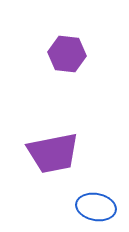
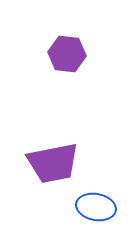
purple trapezoid: moved 10 px down
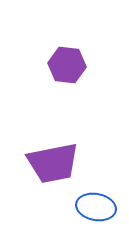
purple hexagon: moved 11 px down
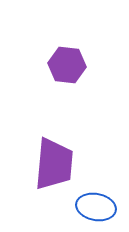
purple trapezoid: moved 1 px right, 1 px down; rotated 74 degrees counterclockwise
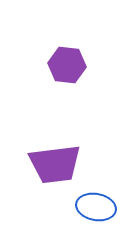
purple trapezoid: moved 1 px right; rotated 78 degrees clockwise
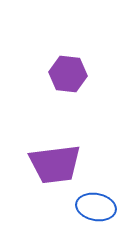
purple hexagon: moved 1 px right, 9 px down
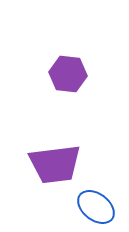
blue ellipse: rotated 27 degrees clockwise
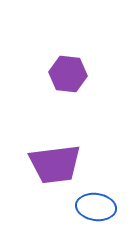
blue ellipse: rotated 30 degrees counterclockwise
